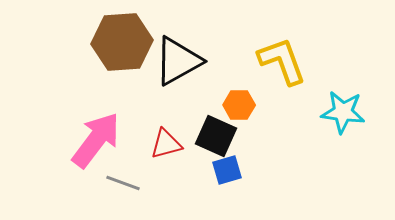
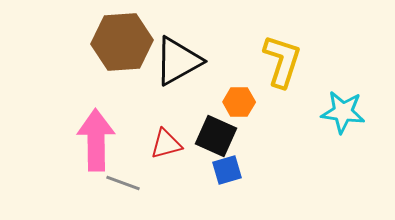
yellow L-shape: rotated 38 degrees clockwise
orange hexagon: moved 3 px up
pink arrow: rotated 38 degrees counterclockwise
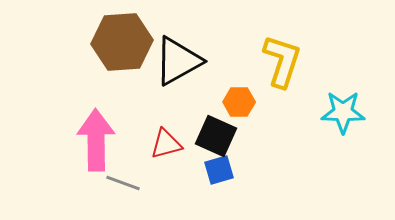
cyan star: rotated 6 degrees counterclockwise
blue square: moved 8 px left
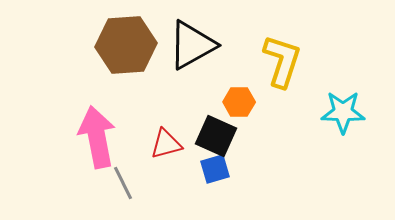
brown hexagon: moved 4 px right, 3 px down
black triangle: moved 14 px right, 16 px up
pink arrow: moved 1 px right, 3 px up; rotated 10 degrees counterclockwise
blue square: moved 4 px left, 1 px up
gray line: rotated 44 degrees clockwise
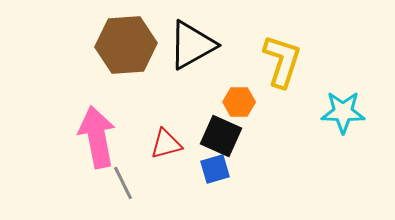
black square: moved 5 px right
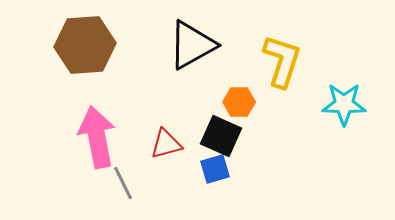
brown hexagon: moved 41 px left
cyan star: moved 1 px right, 8 px up
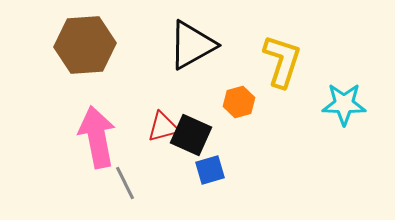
orange hexagon: rotated 16 degrees counterclockwise
black square: moved 30 px left, 1 px up
red triangle: moved 3 px left, 17 px up
blue square: moved 5 px left, 1 px down
gray line: moved 2 px right
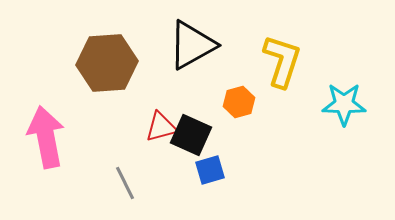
brown hexagon: moved 22 px right, 18 px down
red triangle: moved 2 px left
pink arrow: moved 51 px left
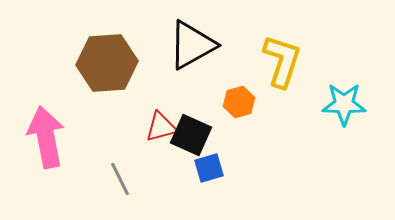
blue square: moved 1 px left, 2 px up
gray line: moved 5 px left, 4 px up
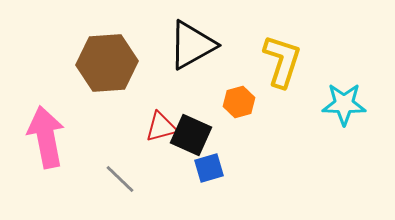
gray line: rotated 20 degrees counterclockwise
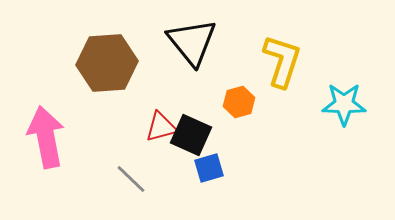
black triangle: moved 3 px up; rotated 40 degrees counterclockwise
gray line: moved 11 px right
